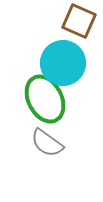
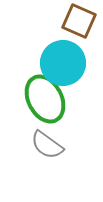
gray semicircle: moved 2 px down
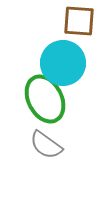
brown square: rotated 20 degrees counterclockwise
gray semicircle: moved 1 px left
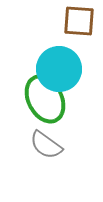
cyan circle: moved 4 px left, 6 px down
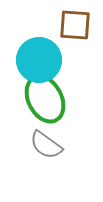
brown square: moved 4 px left, 4 px down
cyan circle: moved 20 px left, 9 px up
